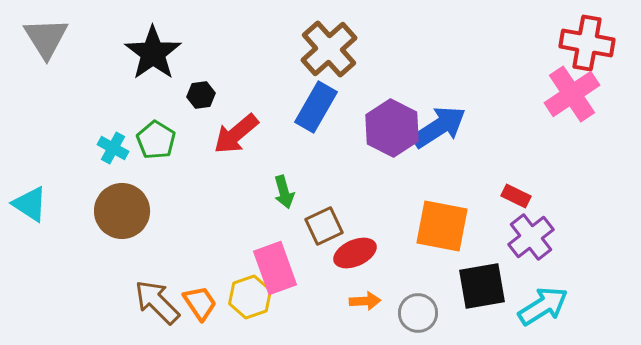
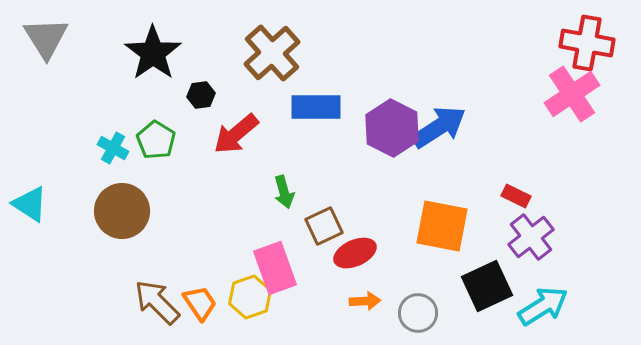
brown cross: moved 57 px left, 4 px down
blue rectangle: rotated 60 degrees clockwise
black square: moved 5 px right; rotated 15 degrees counterclockwise
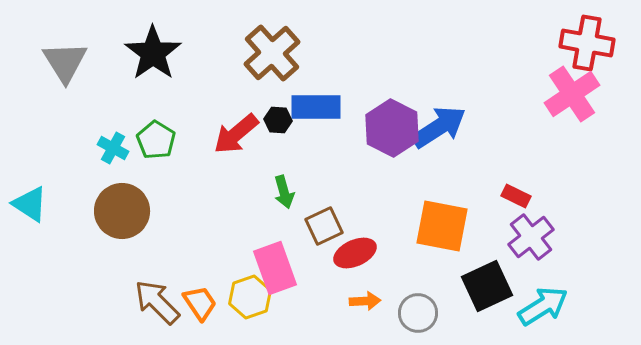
gray triangle: moved 19 px right, 24 px down
black hexagon: moved 77 px right, 25 px down; rotated 12 degrees clockwise
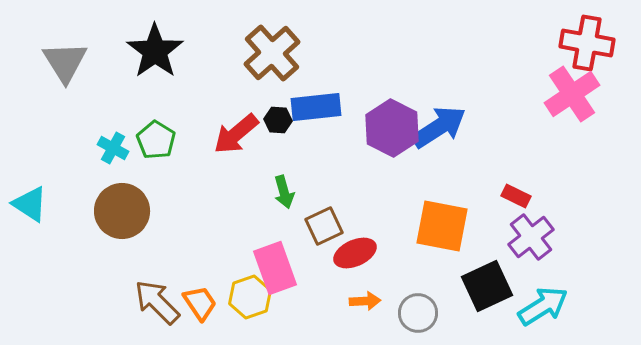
black star: moved 2 px right, 2 px up
blue rectangle: rotated 6 degrees counterclockwise
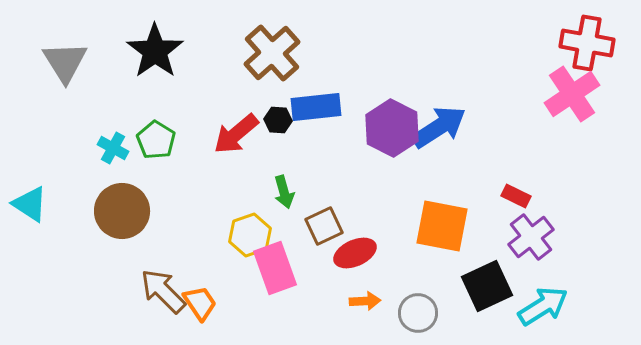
yellow hexagon: moved 62 px up
brown arrow: moved 6 px right, 11 px up
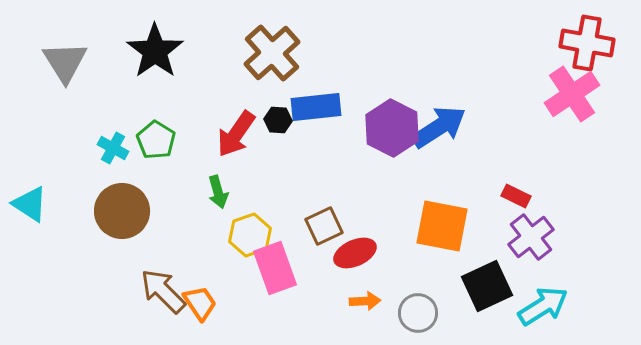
red arrow: rotated 15 degrees counterclockwise
green arrow: moved 66 px left
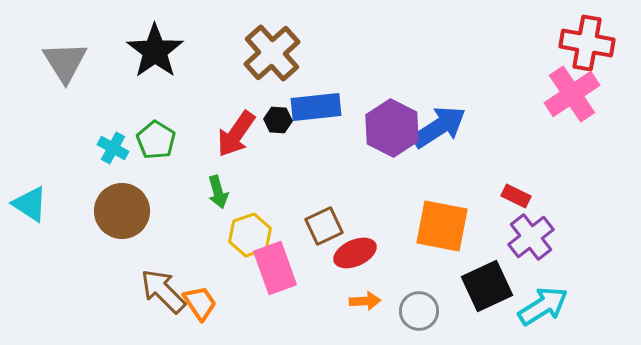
gray circle: moved 1 px right, 2 px up
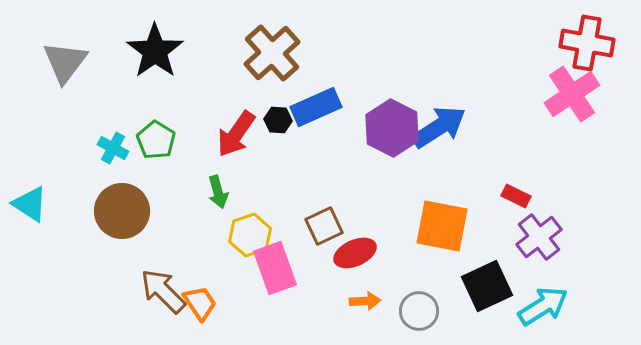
gray triangle: rotated 9 degrees clockwise
blue rectangle: rotated 18 degrees counterclockwise
purple cross: moved 8 px right
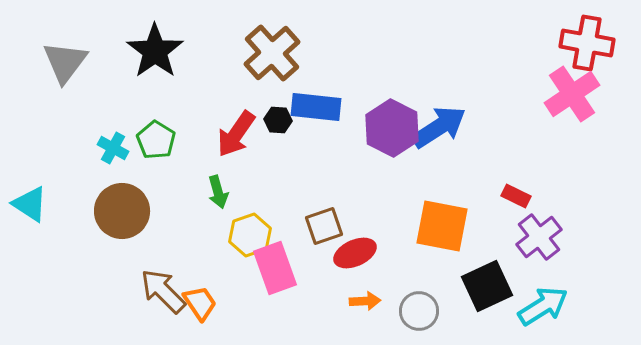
blue rectangle: rotated 30 degrees clockwise
brown square: rotated 6 degrees clockwise
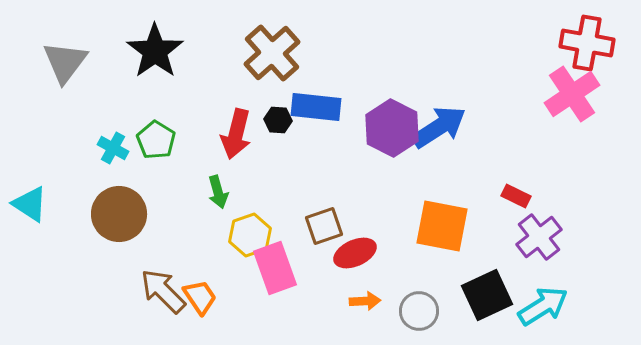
red arrow: rotated 21 degrees counterclockwise
brown circle: moved 3 px left, 3 px down
black square: moved 9 px down
orange trapezoid: moved 6 px up
